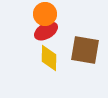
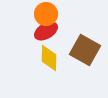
orange circle: moved 1 px right
brown square: rotated 20 degrees clockwise
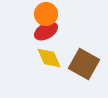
brown square: moved 1 px left, 14 px down
yellow diamond: rotated 24 degrees counterclockwise
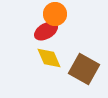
orange circle: moved 9 px right
brown square: moved 5 px down
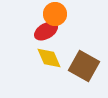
brown square: moved 3 px up
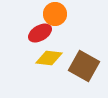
red ellipse: moved 6 px left, 2 px down
yellow diamond: rotated 60 degrees counterclockwise
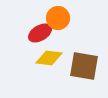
orange circle: moved 3 px right, 4 px down
brown square: rotated 20 degrees counterclockwise
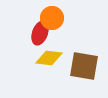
orange circle: moved 6 px left
red ellipse: rotated 40 degrees counterclockwise
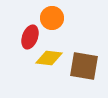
red ellipse: moved 10 px left, 4 px down
